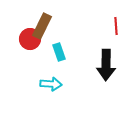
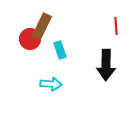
cyan rectangle: moved 1 px right, 2 px up
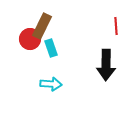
cyan rectangle: moved 9 px left, 2 px up
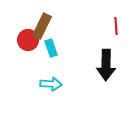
red circle: moved 2 px left, 1 px down
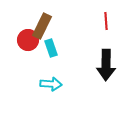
red line: moved 10 px left, 5 px up
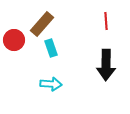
brown rectangle: moved 2 px up; rotated 15 degrees clockwise
red circle: moved 14 px left
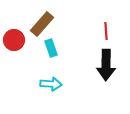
red line: moved 10 px down
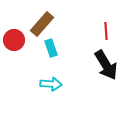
black arrow: rotated 32 degrees counterclockwise
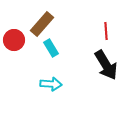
cyan rectangle: rotated 12 degrees counterclockwise
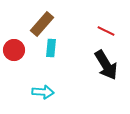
red line: rotated 60 degrees counterclockwise
red circle: moved 10 px down
cyan rectangle: rotated 36 degrees clockwise
cyan arrow: moved 8 px left, 8 px down
